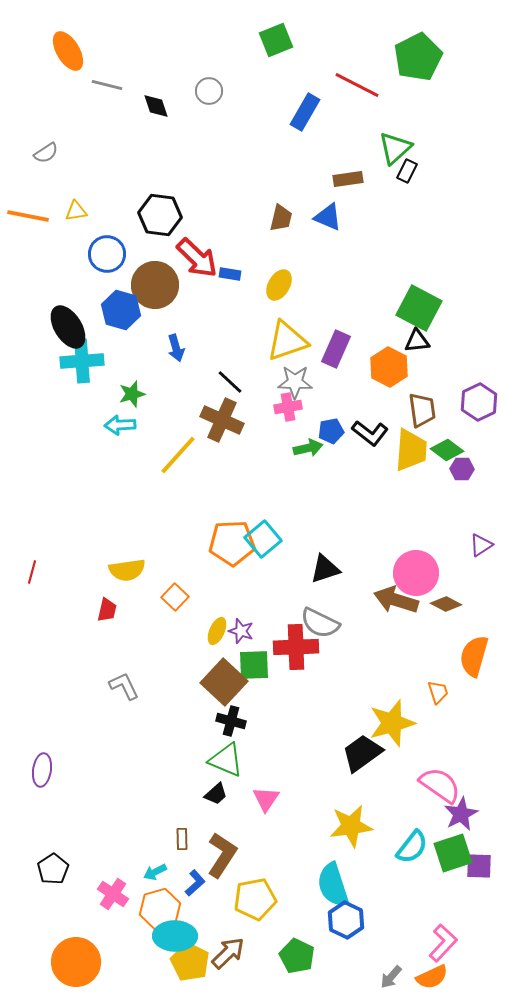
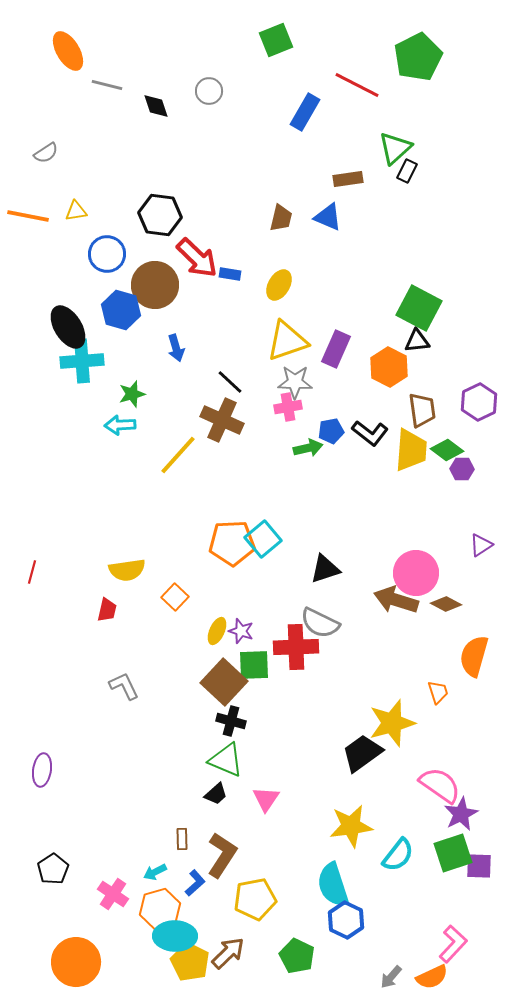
cyan semicircle at (412, 847): moved 14 px left, 8 px down
pink L-shape at (443, 943): moved 10 px right, 1 px down
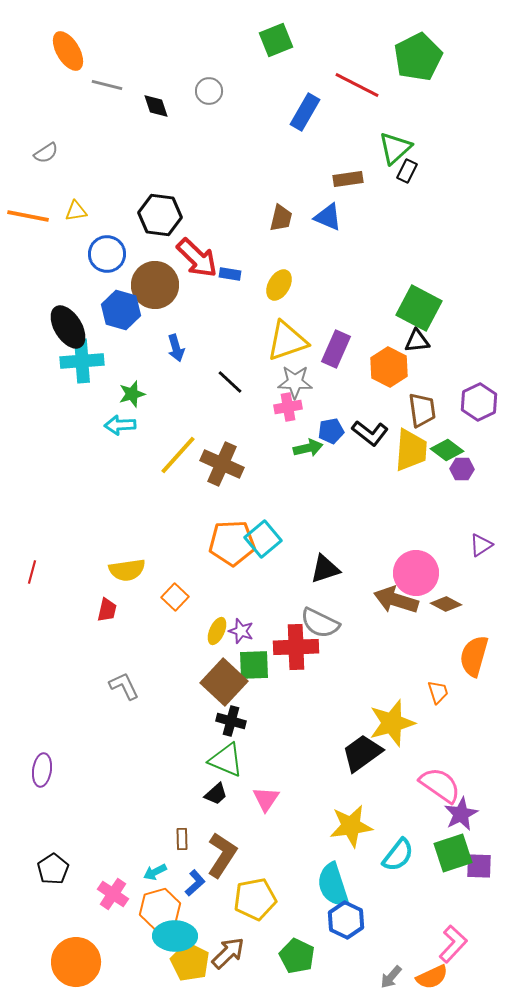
brown cross at (222, 420): moved 44 px down
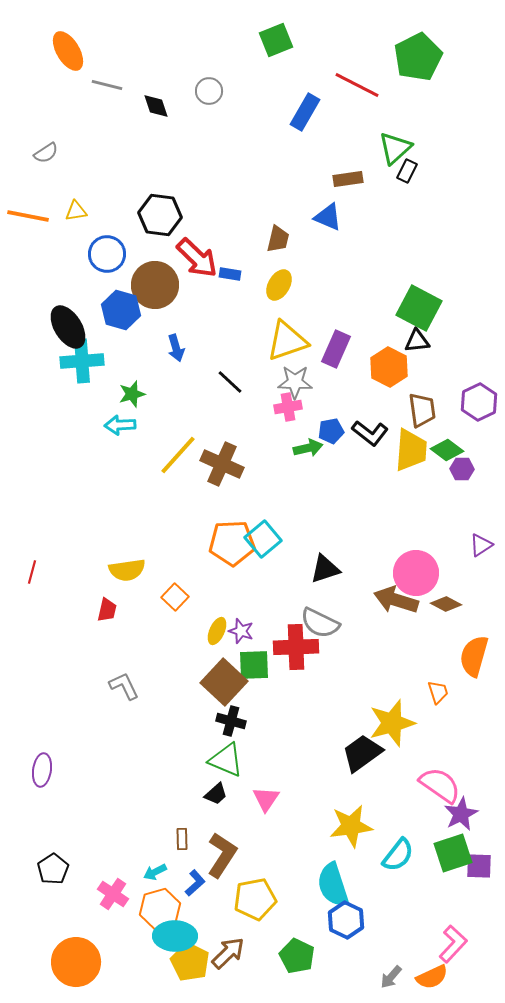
brown trapezoid at (281, 218): moved 3 px left, 21 px down
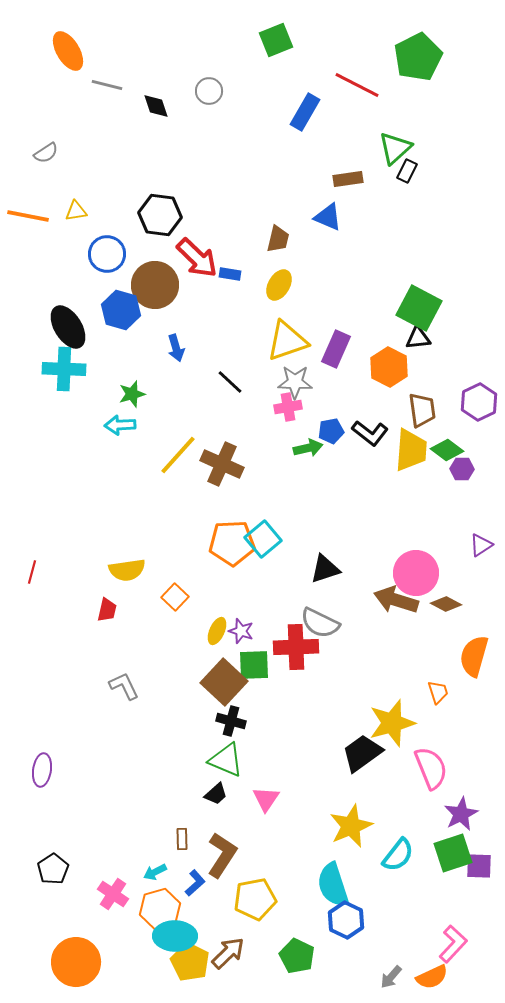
black triangle at (417, 341): moved 1 px right, 3 px up
cyan cross at (82, 361): moved 18 px left, 8 px down; rotated 6 degrees clockwise
pink semicircle at (440, 785): moved 9 px left, 17 px up; rotated 33 degrees clockwise
yellow star at (351, 826): rotated 15 degrees counterclockwise
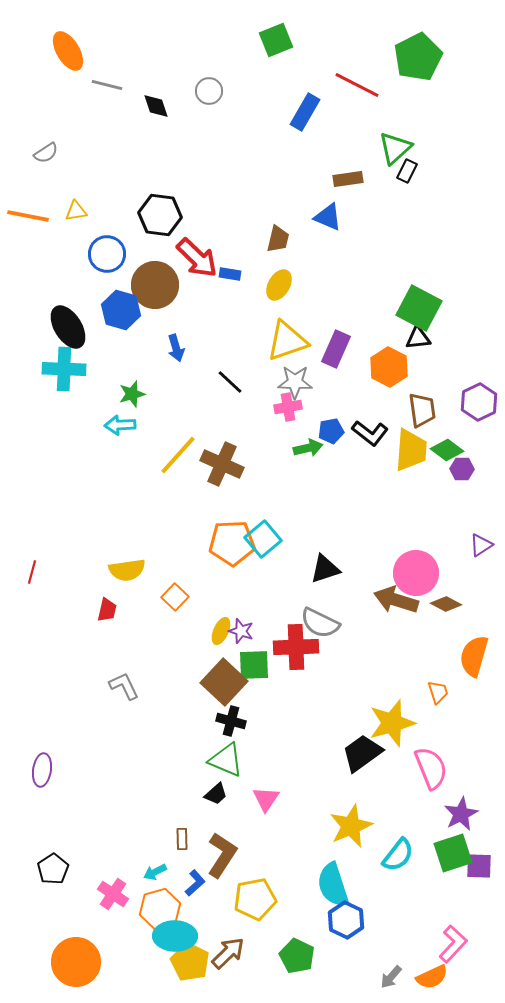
yellow ellipse at (217, 631): moved 4 px right
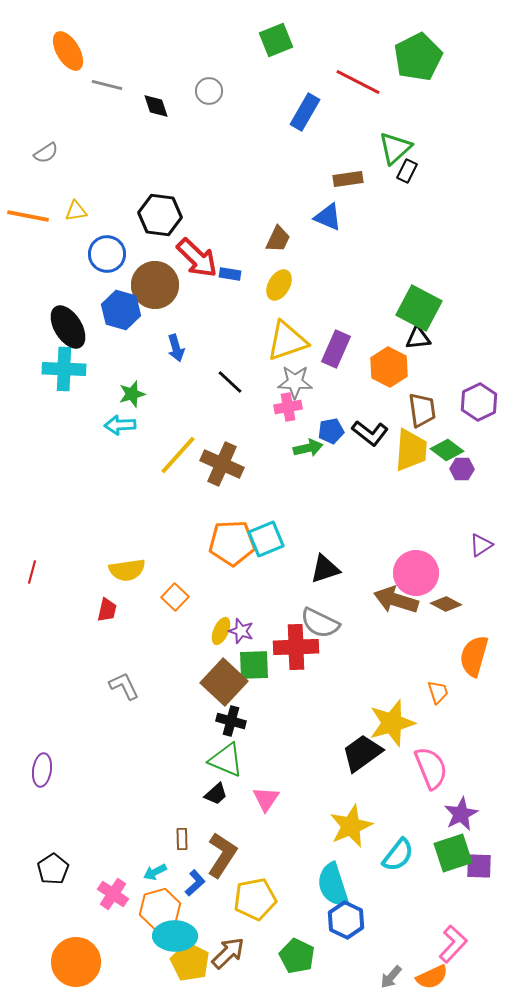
red line at (357, 85): moved 1 px right, 3 px up
brown trapezoid at (278, 239): rotated 12 degrees clockwise
cyan square at (263, 539): moved 3 px right; rotated 18 degrees clockwise
